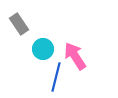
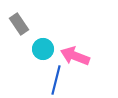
pink arrow: rotated 36 degrees counterclockwise
blue line: moved 3 px down
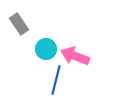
cyan circle: moved 3 px right
